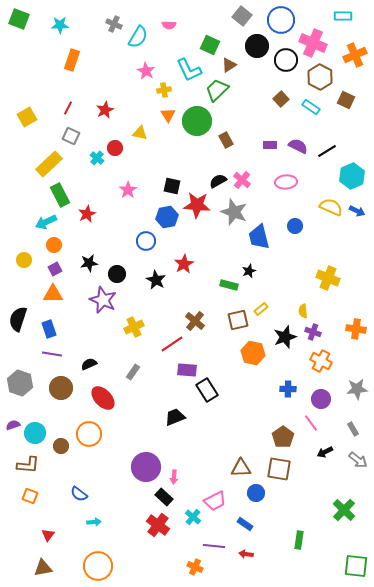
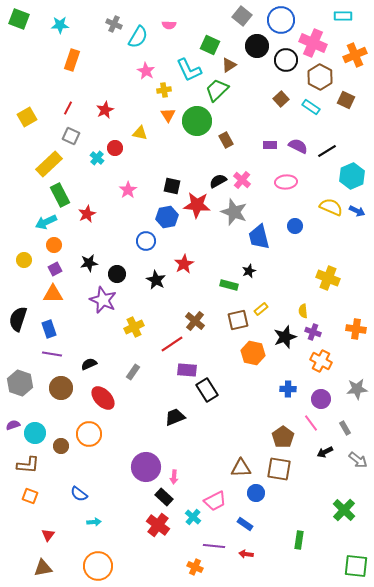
gray rectangle at (353, 429): moved 8 px left, 1 px up
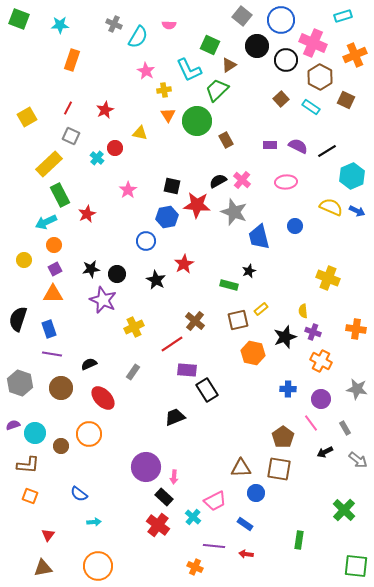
cyan rectangle at (343, 16): rotated 18 degrees counterclockwise
black star at (89, 263): moved 2 px right, 6 px down
gray star at (357, 389): rotated 15 degrees clockwise
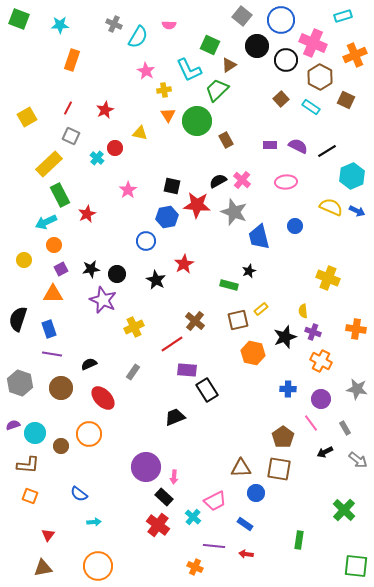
purple square at (55, 269): moved 6 px right
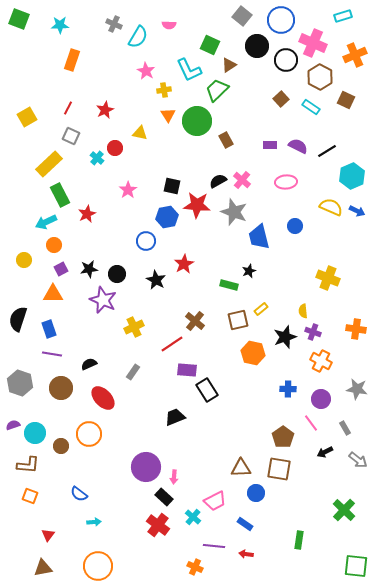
black star at (91, 269): moved 2 px left
